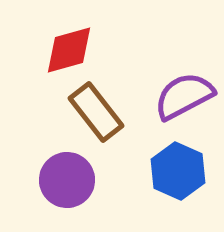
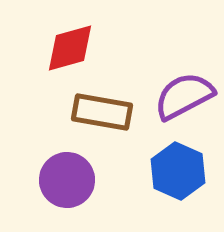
red diamond: moved 1 px right, 2 px up
brown rectangle: moved 6 px right; rotated 42 degrees counterclockwise
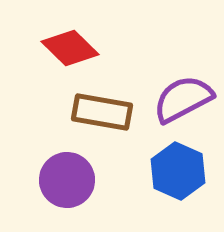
red diamond: rotated 60 degrees clockwise
purple semicircle: moved 1 px left, 3 px down
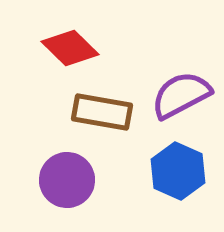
purple semicircle: moved 2 px left, 4 px up
